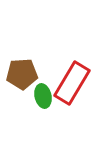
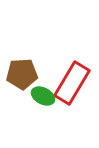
green ellipse: rotated 50 degrees counterclockwise
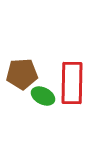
red rectangle: rotated 30 degrees counterclockwise
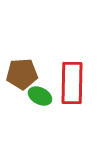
green ellipse: moved 3 px left
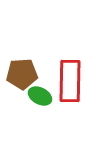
red rectangle: moved 2 px left, 2 px up
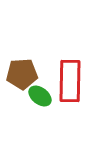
green ellipse: rotated 10 degrees clockwise
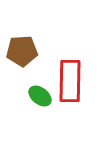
brown pentagon: moved 23 px up
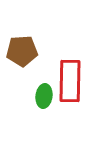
green ellipse: moved 4 px right; rotated 60 degrees clockwise
